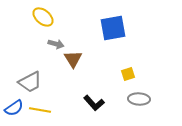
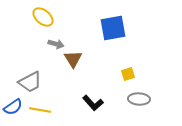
black L-shape: moved 1 px left
blue semicircle: moved 1 px left, 1 px up
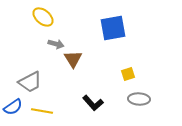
yellow line: moved 2 px right, 1 px down
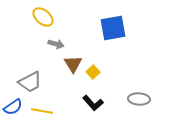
brown triangle: moved 5 px down
yellow square: moved 35 px left, 2 px up; rotated 24 degrees counterclockwise
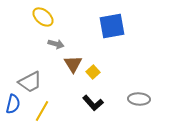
blue square: moved 1 px left, 2 px up
blue semicircle: moved 3 px up; rotated 42 degrees counterclockwise
yellow line: rotated 70 degrees counterclockwise
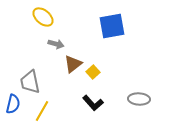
brown triangle: rotated 24 degrees clockwise
gray trapezoid: rotated 105 degrees clockwise
